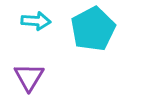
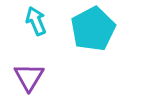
cyan arrow: rotated 116 degrees counterclockwise
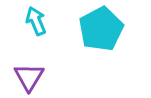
cyan pentagon: moved 8 px right
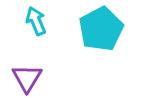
purple triangle: moved 2 px left, 1 px down
